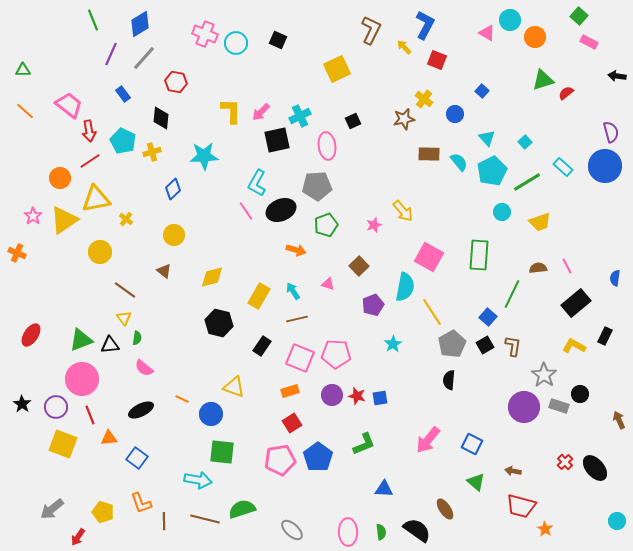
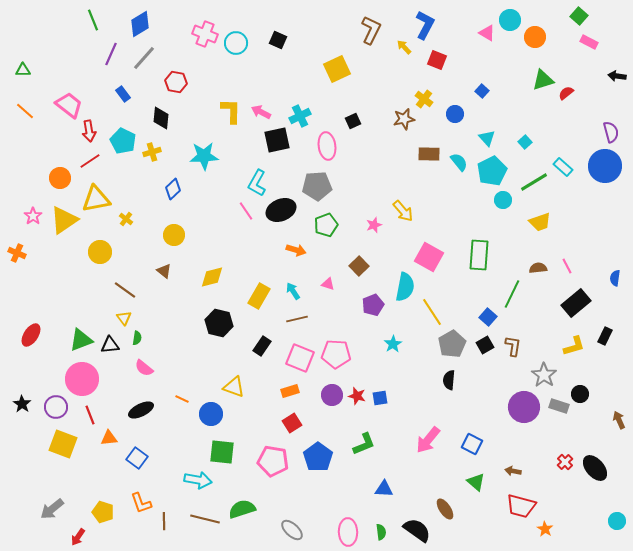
pink arrow at (261, 112): rotated 72 degrees clockwise
green line at (527, 182): moved 7 px right
cyan circle at (502, 212): moved 1 px right, 12 px up
yellow L-shape at (574, 346): rotated 135 degrees clockwise
pink pentagon at (280, 460): moved 7 px left, 1 px down; rotated 20 degrees clockwise
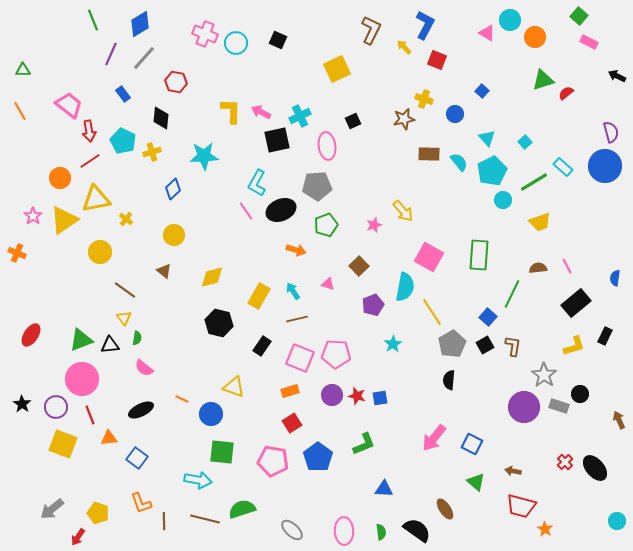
black arrow at (617, 76): rotated 18 degrees clockwise
yellow cross at (424, 99): rotated 18 degrees counterclockwise
orange line at (25, 111): moved 5 px left; rotated 18 degrees clockwise
pink arrow at (428, 440): moved 6 px right, 2 px up
yellow pentagon at (103, 512): moved 5 px left, 1 px down
pink ellipse at (348, 532): moved 4 px left, 1 px up
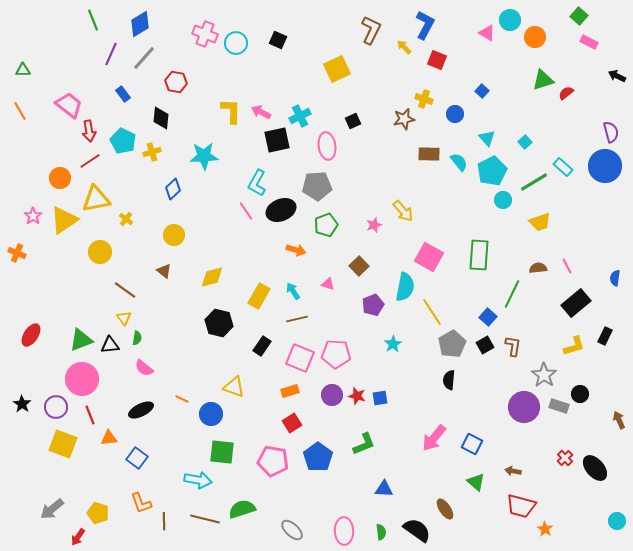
red cross at (565, 462): moved 4 px up
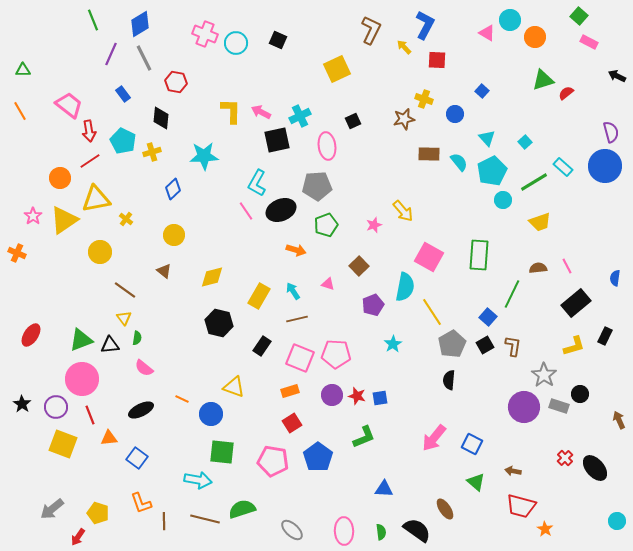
gray line at (144, 58): rotated 68 degrees counterclockwise
red square at (437, 60): rotated 18 degrees counterclockwise
green L-shape at (364, 444): moved 7 px up
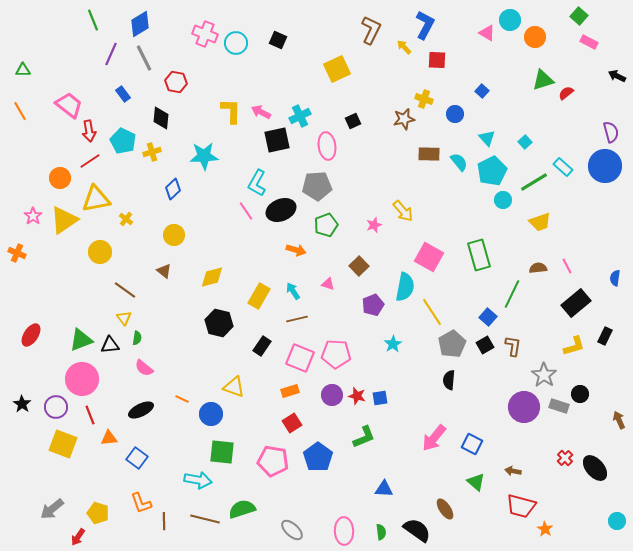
green rectangle at (479, 255): rotated 20 degrees counterclockwise
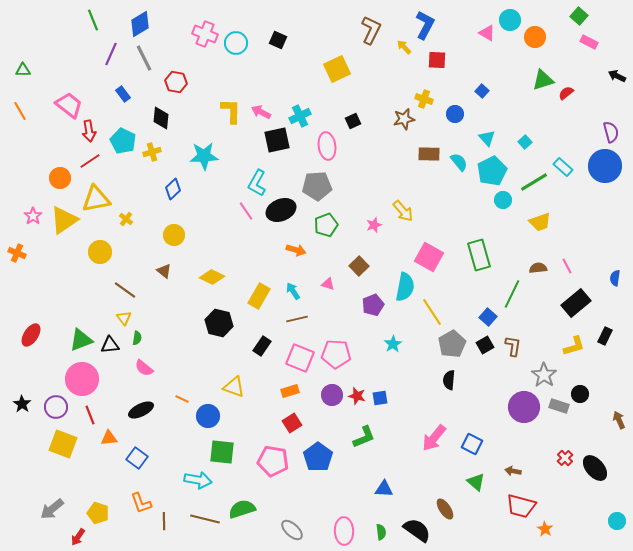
yellow diamond at (212, 277): rotated 40 degrees clockwise
blue circle at (211, 414): moved 3 px left, 2 px down
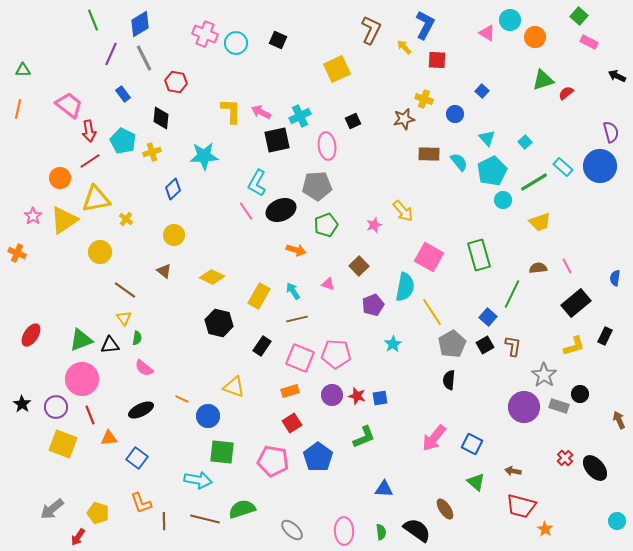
orange line at (20, 111): moved 2 px left, 2 px up; rotated 42 degrees clockwise
blue circle at (605, 166): moved 5 px left
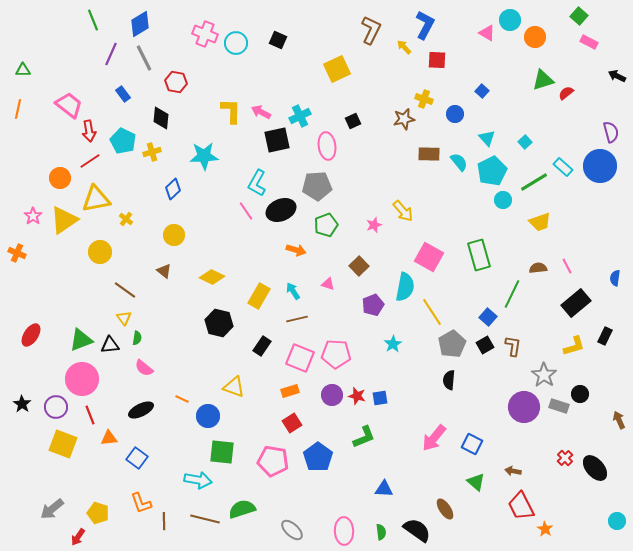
red trapezoid at (521, 506): rotated 48 degrees clockwise
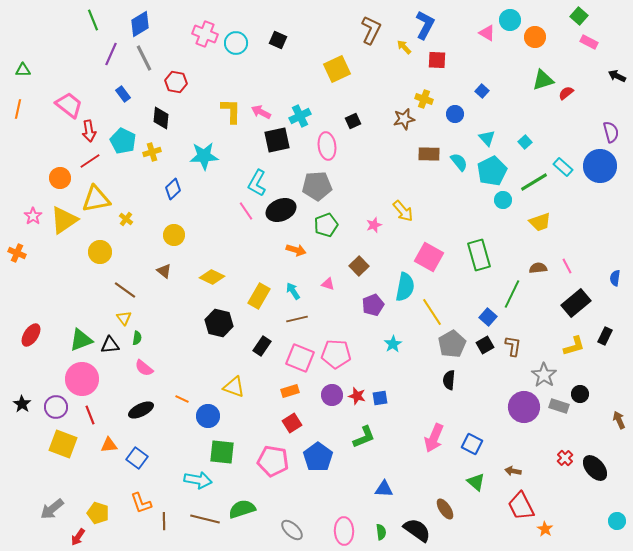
orange triangle at (109, 438): moved 7 px down
pink arrow at (434, 438): rotated 16 degrees counterclockwise
